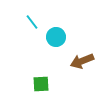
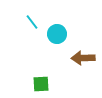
cyan circle: moved 1 px right, 3 px up
brown arrow: moved 1 px right, 3 px up; rotated 20 degrees clockwise
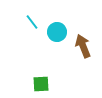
cyan circle: moved 2 px up
brown arrow: moved 12 px up; rotated 70 degrees clockwise
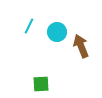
cyan line: moved 3 px left, 4 px down; rotated 63 degrees clockwise
brown arrow: moved 2 px left
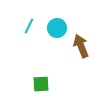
cyan circle: moved 4 px up
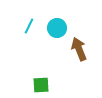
brown arrow: moved 2 px left, 3 px down
green square: moved 1 px down
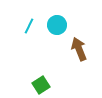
cyan circle: moved 3 px up
green square: rotated 30 degrees counterclockwise
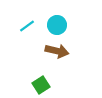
cyan line: moved 2 px left; rotated 28 degrees clockwise
brown arrow: moved 22 px left, 2 px down; rotated 125 degrees clockwise
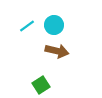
cyan circle: moved 3 px left
